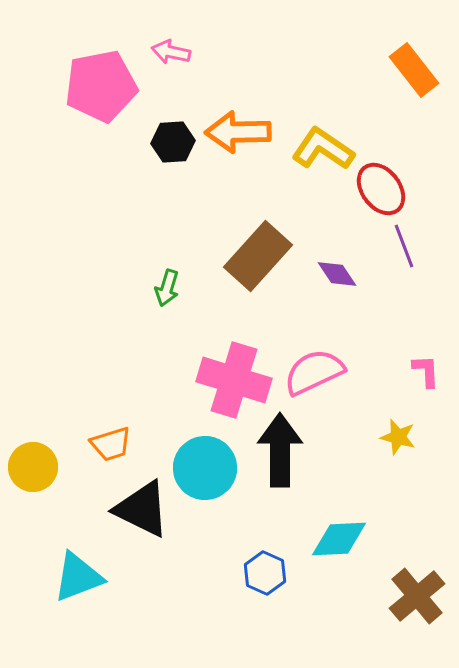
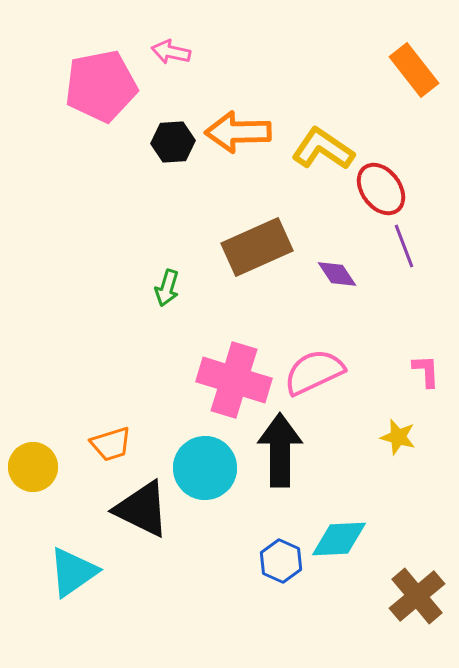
brown rectangle: moved 1 px left, 9 px up; rotated 24 degrees clockwise
blue hexagon: moved 16 px right, 12 px up
cyan triangle: moved 5 px left, 5 px up; rotated 14 degrees counterclockwise
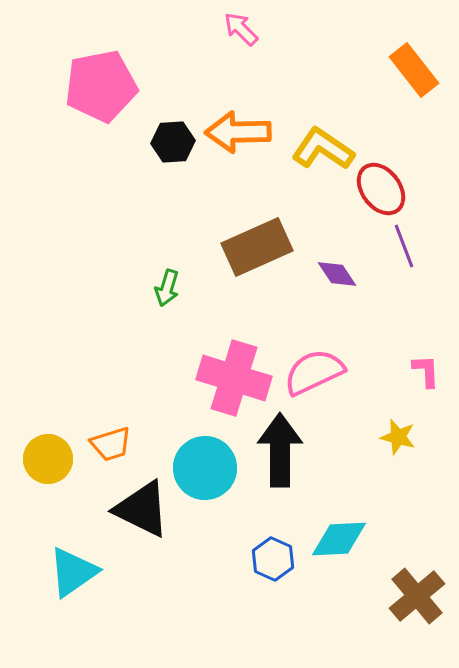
pink arrow: moved 70 px right, 23 px up; rotated 33 degrees clockwise
pink cross: moved 2 px up
yellow circle: moved 15 px right, 8 px up
blue hexagon: moved 8 px left, 2 px up
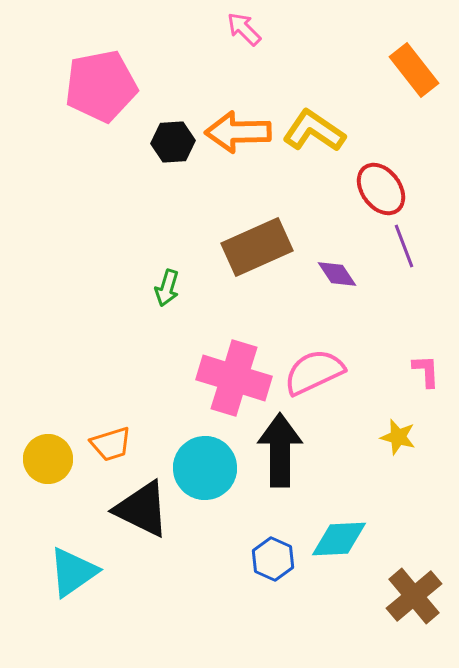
pink arrow: moved 3 px right
yellow L-shape: moved 9 px left, 18 px up
brown cross: moved 3 px left
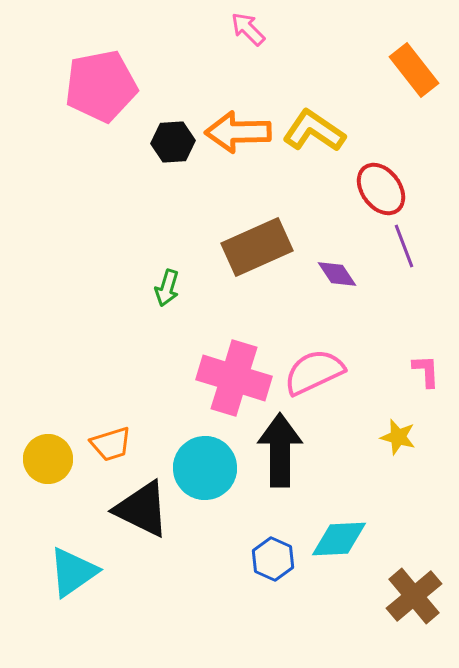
pink arrow: moved 4 px right
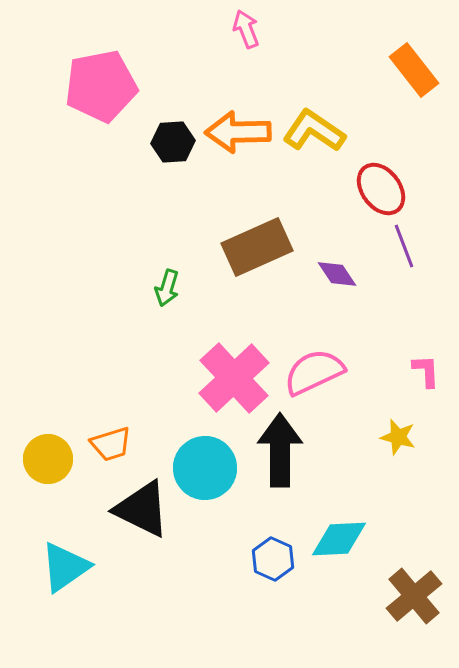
pink arrow: moved 2 px left; rotated 24 degrees clockwise
pink cross: rotated 30 degrees clockwise
cyan triangle: moved 8 px left, 5 px up
